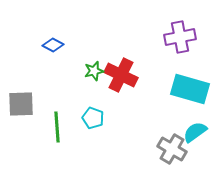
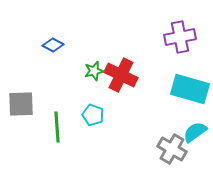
cyan pentagon: moved 3 px up
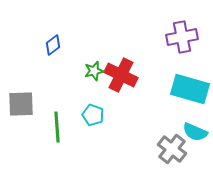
purple cross: moved 2 px right
blue diamond: rotated 65 degrees counterclockwise
cyan semicircle: rotated 120 degrees counterclockwise
gray cross: rotated 8 degrees clockwise
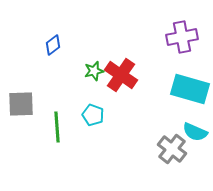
red cross: rotated 8 degrees clockwise
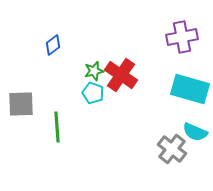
cyan pentagon: moved 22 px up
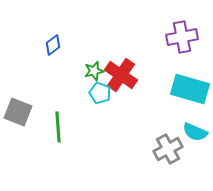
cyan pentagon: moved 7 px right
gray square: moved 3 px left, 8 px down; rotated 24 degrees clockwise
green line: moved 1 px right
gray cross: moved 4 px left; rotated 24 degrees clockwise
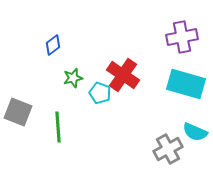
green star: moved 21 px left, 7 px down
red cross: moved 2 px right
cyan rectangle: moved 4 px left, 5 px up
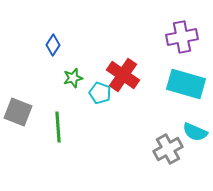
blue diamond: rotated 20 degrees counterclockwise
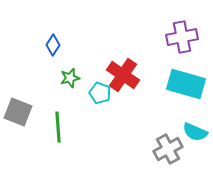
green star: moved 3 px left
